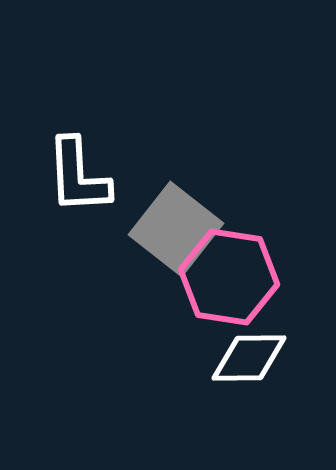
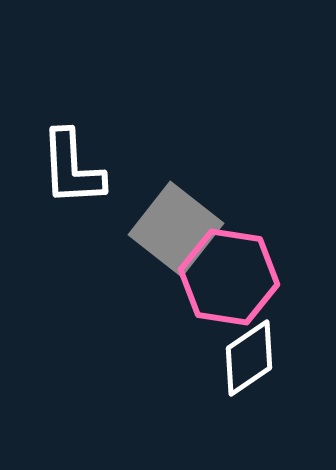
white L-shape: moved 6 px left, 8 px up
white diamond: rotated 34 degrees counterclockwise
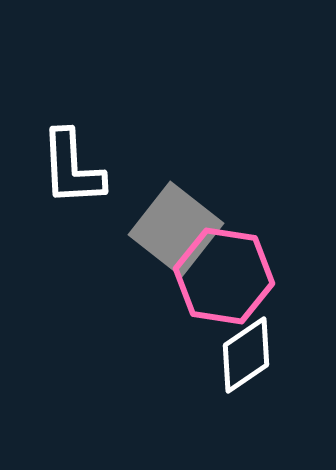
pink hexagon: moved 5 px left, 1 px up
white diamond: moved 3 px left, 3 px up
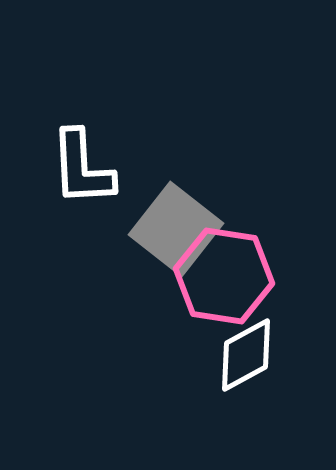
white L-shape: moved 10 px right
white diamond: rotated 6 degrees clockwise
